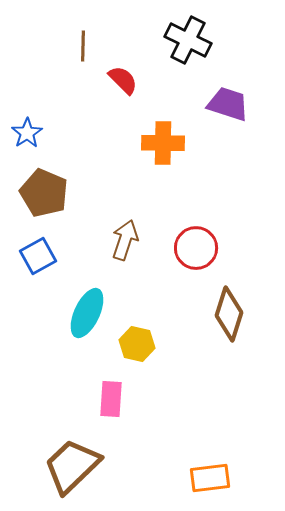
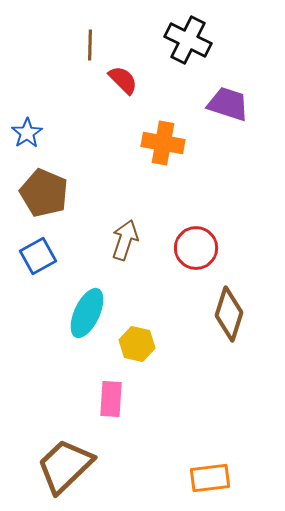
brown line: moved 7 px right, 1 px up
orange cross: rotated 9 degrees clockwise
brown trapezoid: moved 7 px left
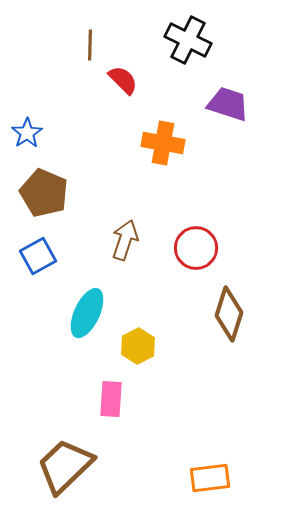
yellow hexagon: moved 1 px right, 2 px down; rotated 20 degrees clockwise
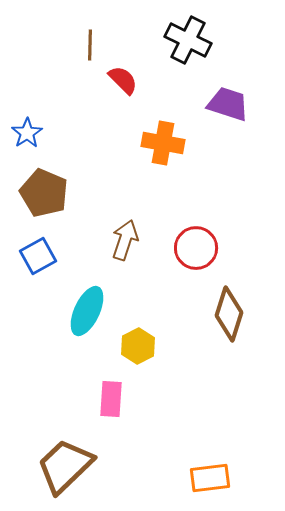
cyan ellipse: moved 2 px up
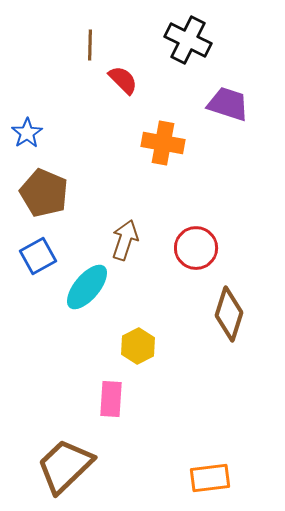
cyan ellipse: moved 24 px up; rotated 15 degrees clockwise
